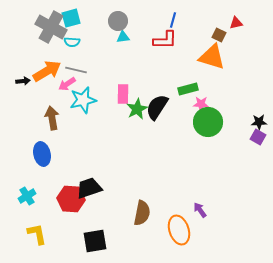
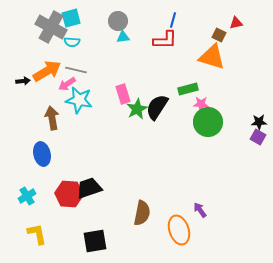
pink rectangle: rotated 18 degrees counterclockwise
cyan star: moved 4 px left; rotated 24 degrees clockwise
red hexagon: moved 2 px left, 5 px up
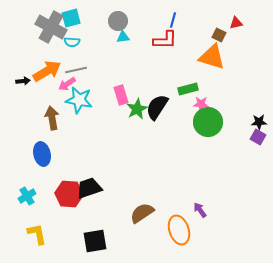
gray line: rotated 25 degrees counterclockwise
pink rectangle: moved 2 px left, 1 px down
brown semicircle: rotated 135 degrees counterclockwise
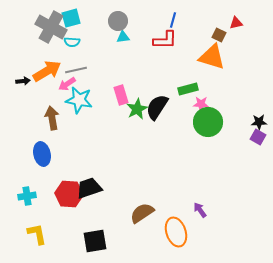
cyan cross: rotated 24 degrees clockwise
orange ellipse: moved 3 px left, 2 px down
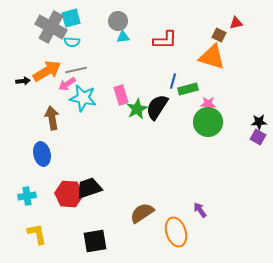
blue line: moved 61 px down
cyan star: moved 4 px right, 2 px up
pink star: moved 7 px right
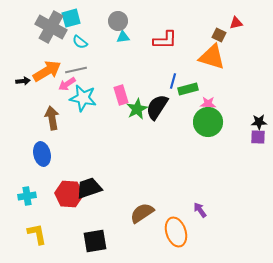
cyan semicircle: moved 8 px right; rotated 35 degrees clockwise
purple square: rotated 28 degrees counterclockwise
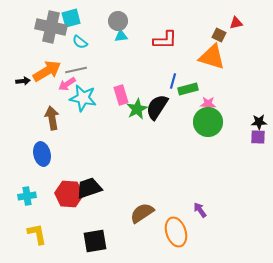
gray cross: rotated 16 degrees counterclockwise
cyan triangle: moved 2 px left, 1 px up
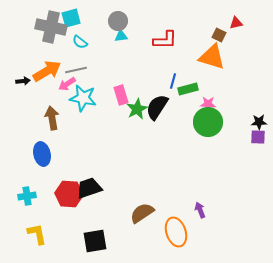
purple arrow: rotated 14 degrees clockwise
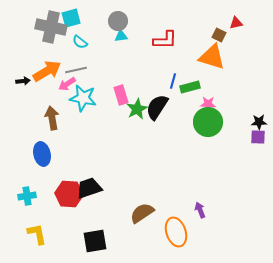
green rectangle: moved 2 px right, 2 px up
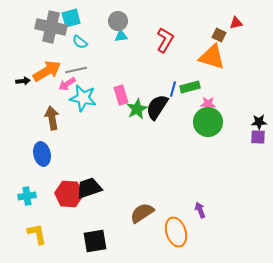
red L-shape: rotated 60 degrees counterclockwise
blue line: moved 8 px down
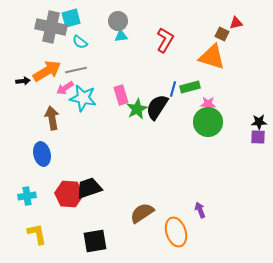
brown square: moved 3 px right, 1 px up
pink arrow: moved 2 px left, 4 px down
